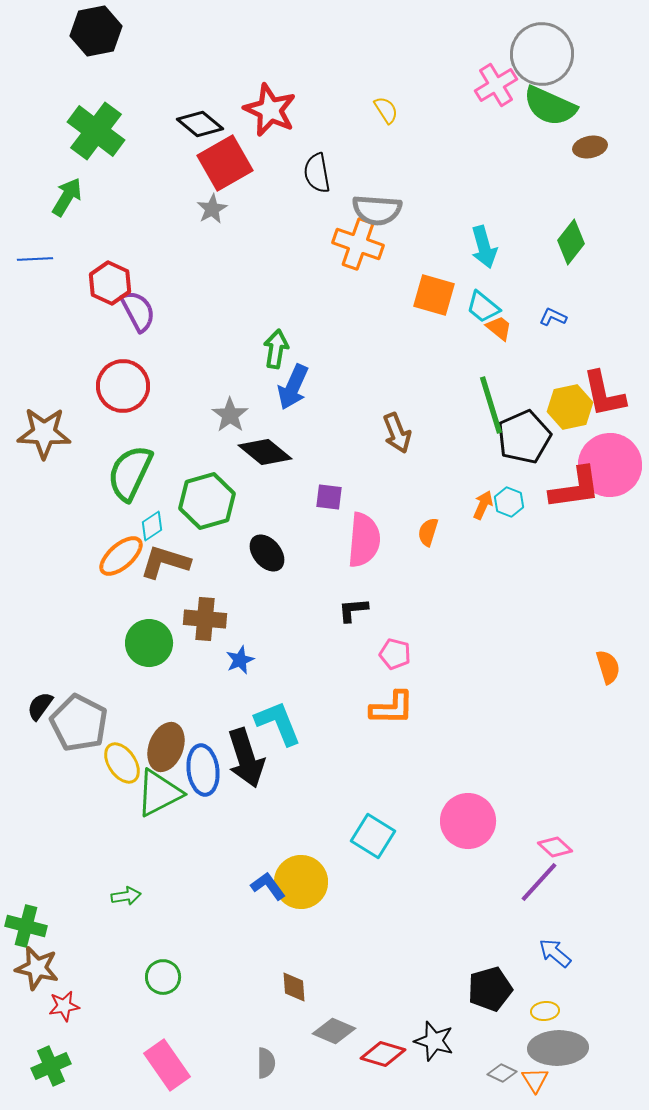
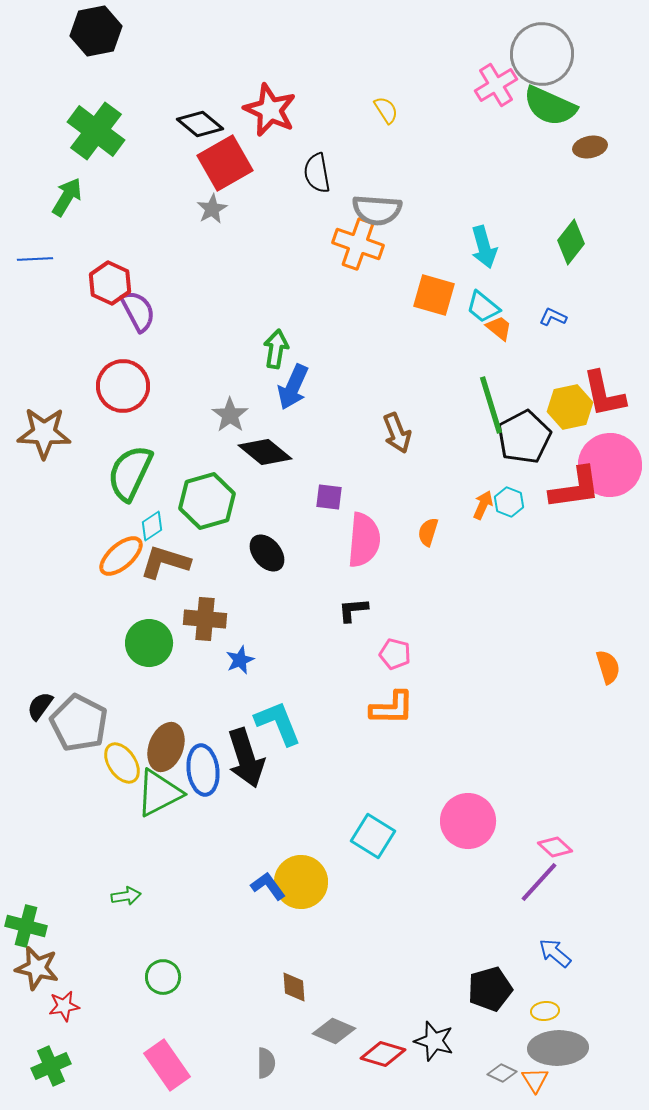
black pentagon at (524, 437): rotated 4 degrees counterclockwise
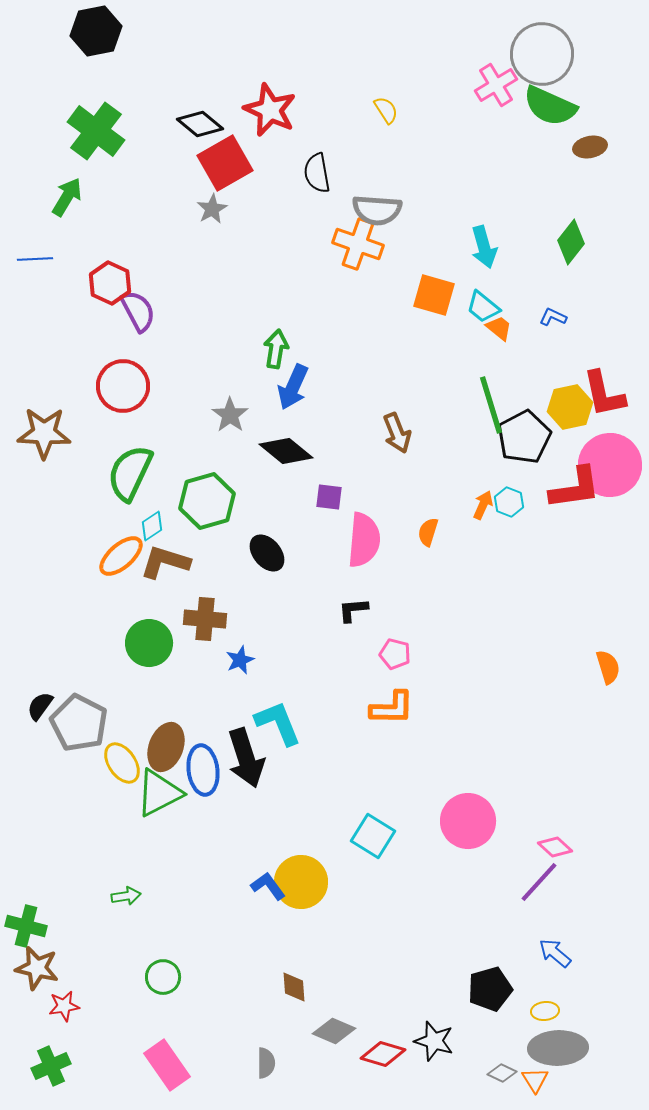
black diamond at (265, 452): moved 21 px right, 1 px up
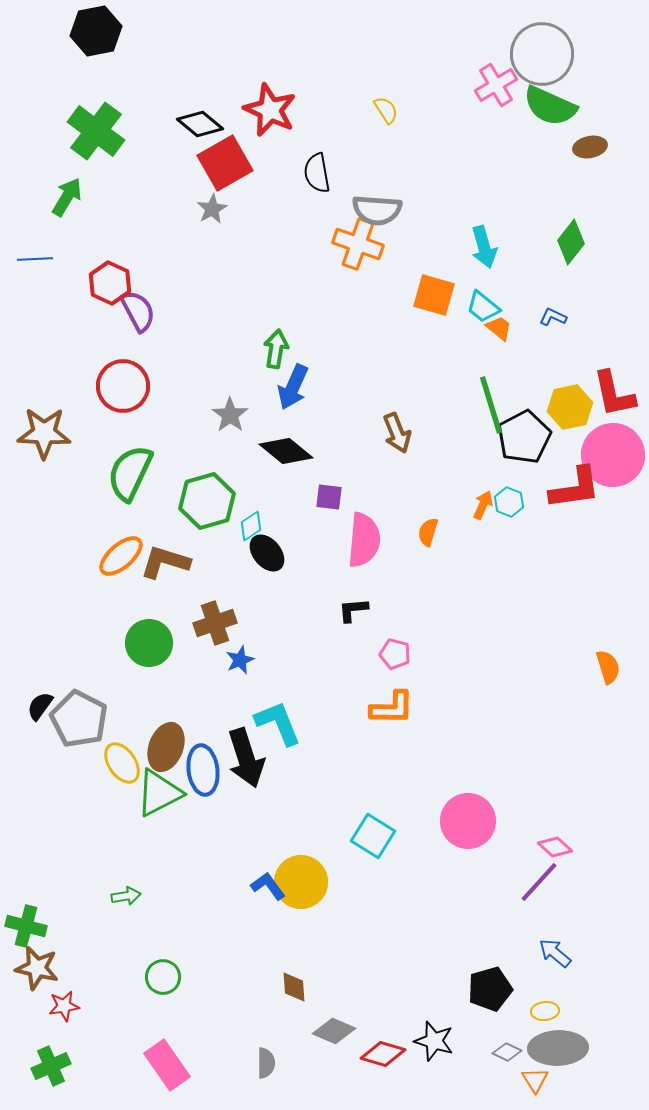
red L-shape at (604, 394): moved 10 px right
pink circle at (610, 465): moved 3 px right, 10 px up
cyan diamond at (152, 526): moved 99 px right
brown cross at (205, 619): moved 10 px right, 4 px down; rotated 24 degrees counterclockwise
gray pentagon at (79, 723): moved 4 px up
gray diamond at (502, 1073): moved 5 px right, 21 px up
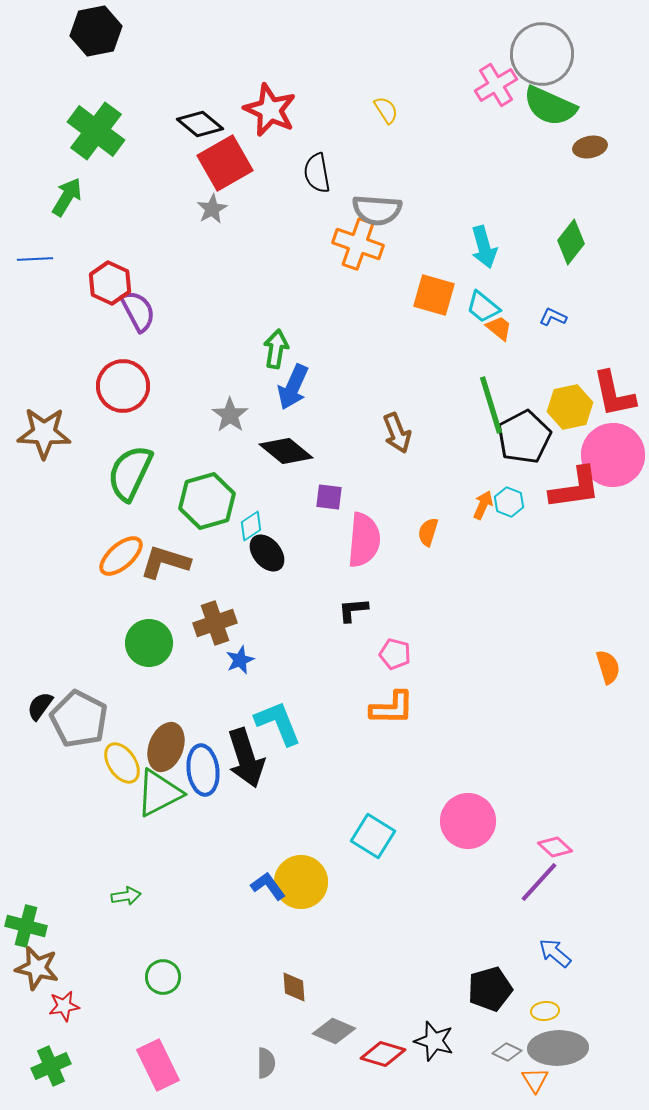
pink rectangle at (167, 1065): moved 9 px left; rotated 9 degrees clockwise
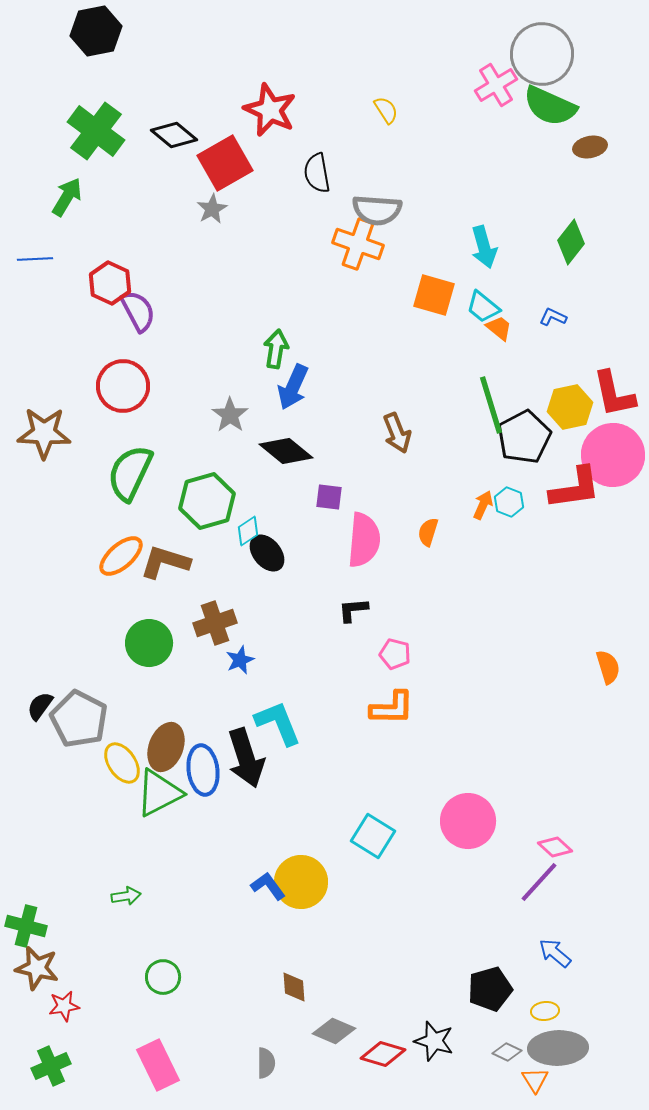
black diamond at (200, 124): moved 26 px left, 11 px down
cyan diamond at (251, 526): moved 3 px left, 5 px down
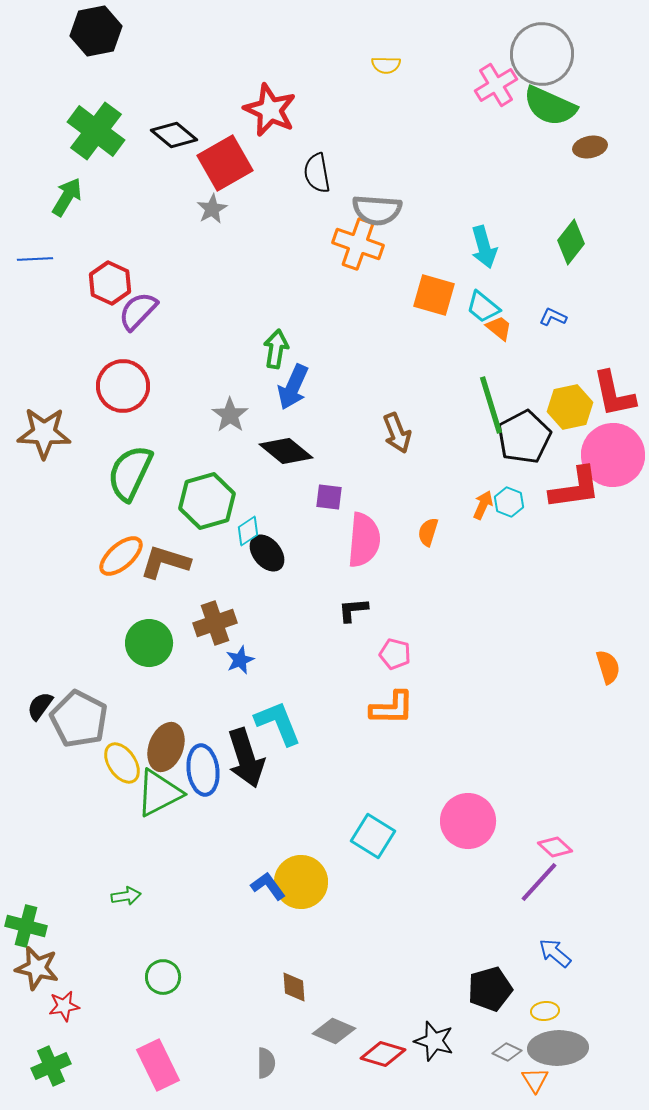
yellow semicircle at (386, 110): moved 45 px up; rotated 124 degrees clockwise
purple semicircle at (138, 311): rotated 108 degrees counterclockwise
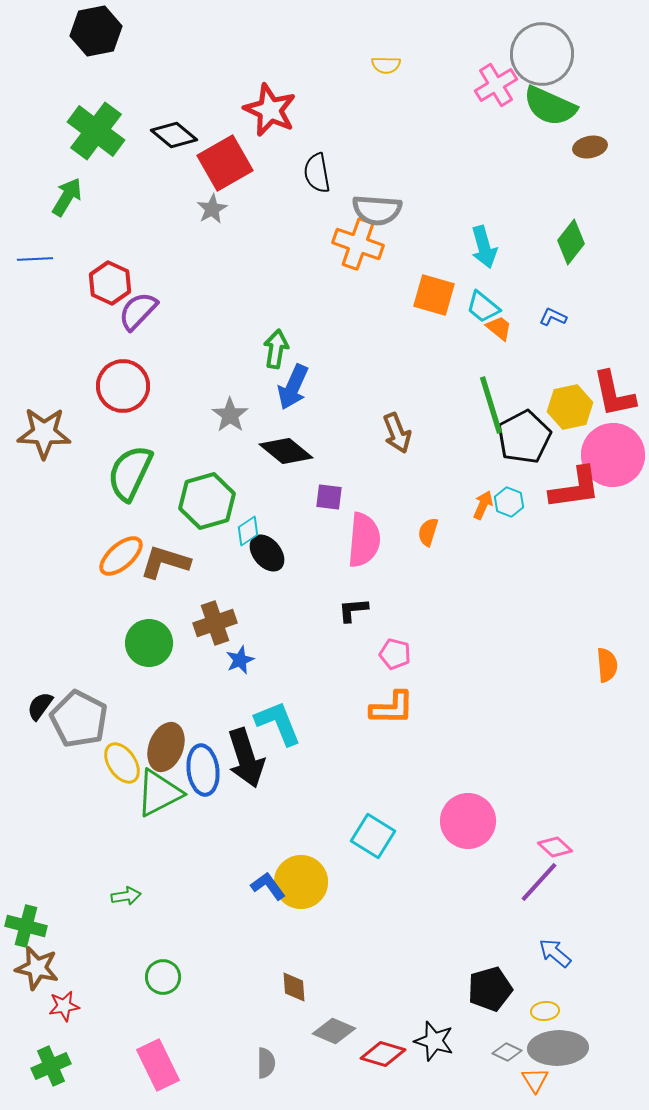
orange semicircle at (608, 667): moved 1 px left, 2 px up; rotated 12 degrees clockwise
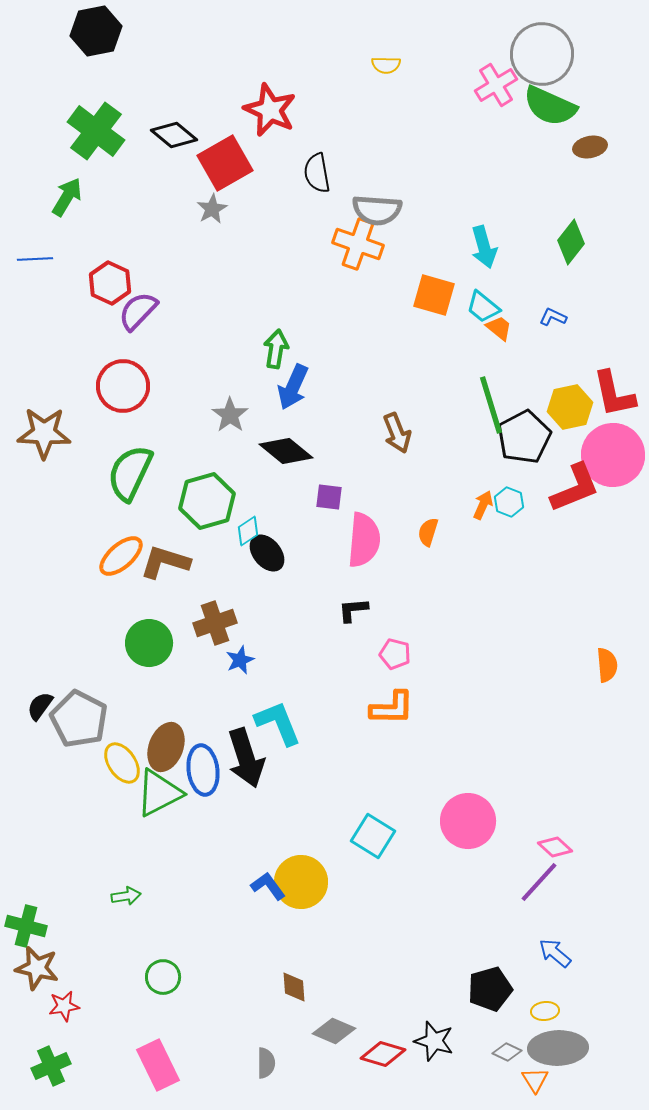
red L-shape at (575, 488): rotated 14 degrees counterclockwise
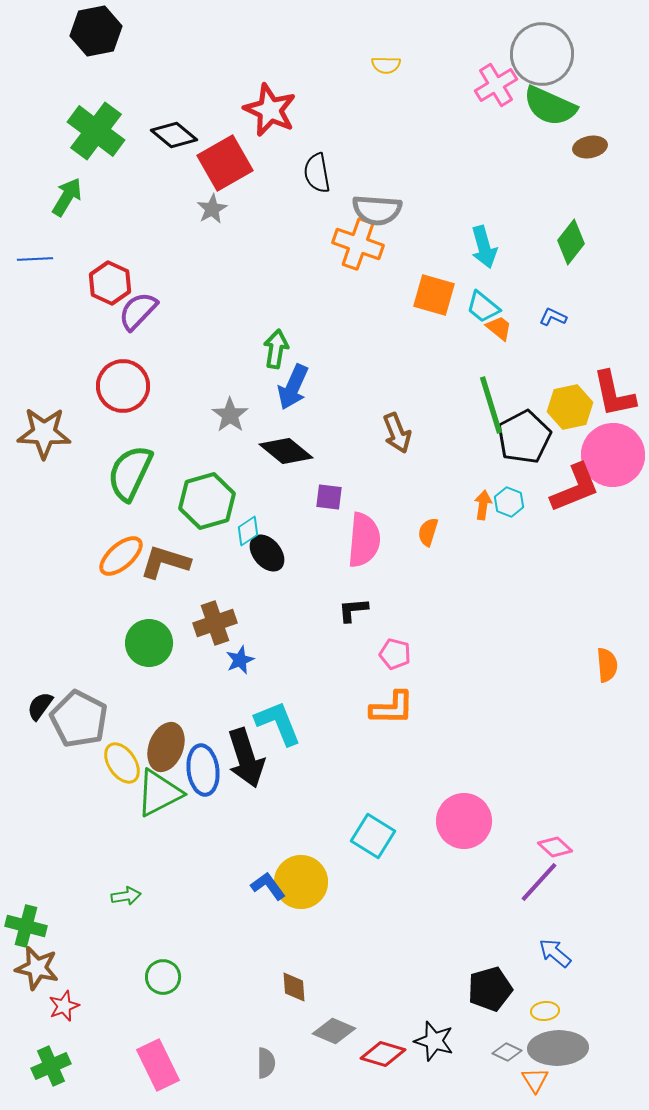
orange arrow at (483, 505): rotated 16 degrees counterclockwise
pink circle at (468, 821): moved 4 px left
red star at (64, 1006): rotated 12 degrees counterclockwise
